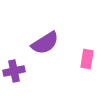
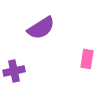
purple semicircle: moved 4 px left, 15 px up
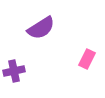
pink rectangle: rotated 18 degrees clockwise
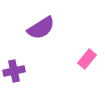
pink rectangle: rotated 12 degrees clockwise
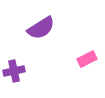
pink rectangle: rotated 24 degrees clockwise
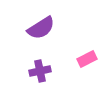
purple cross: moved 26 px right
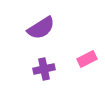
purple cross: moved 4 px right, 2 px up
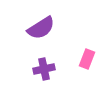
pink rectangle: rotated 42 degrees counterclockwise
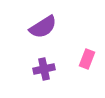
purple semicircle: moved 2 px right, 1 px up
